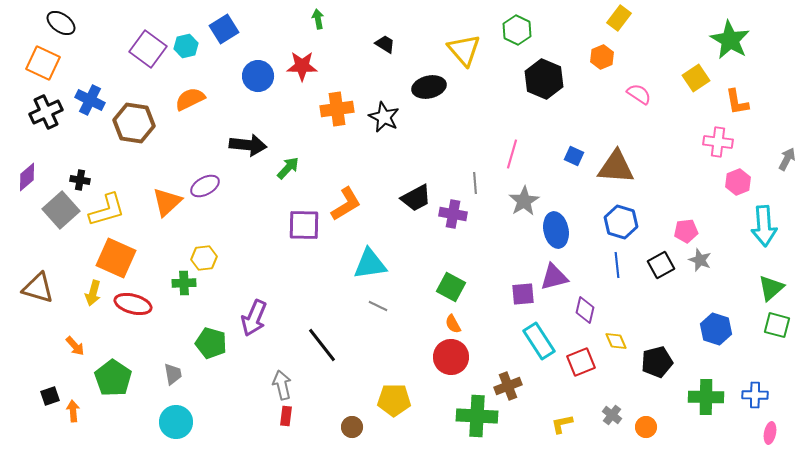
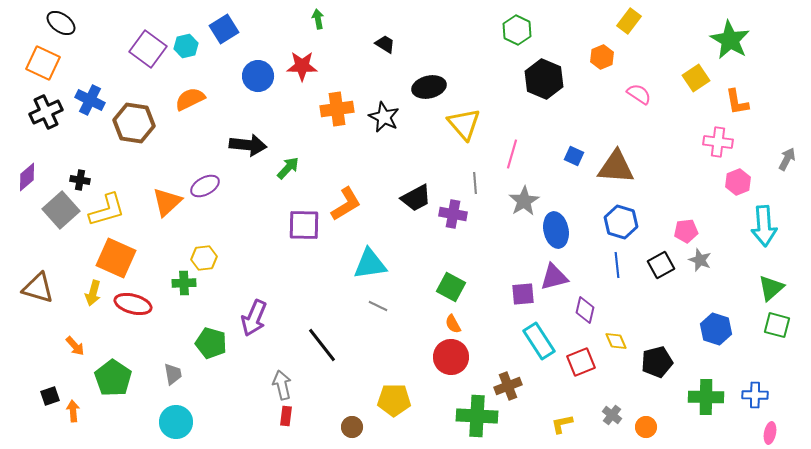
yellow rectangle at (619, 18): moved 10 px right, 3 px down
yellow triangle at (464, 50): moved 74 px down
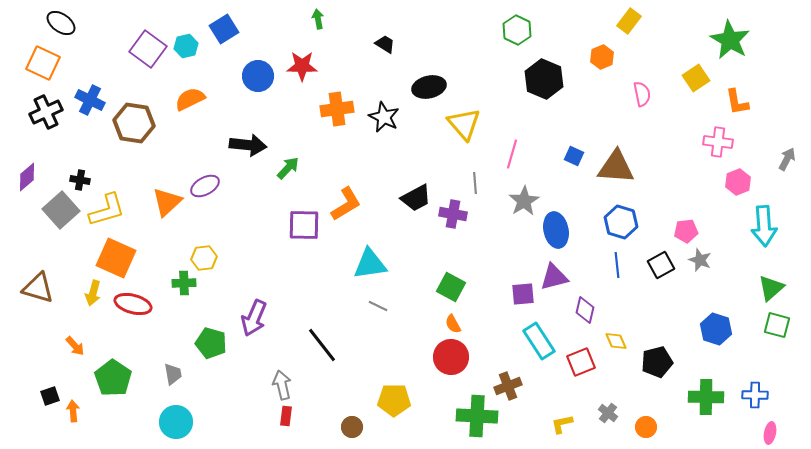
pink semicircle at (639, 94): moved 3 px right; rotated 45 degrees clockwise
gray cross at (612, 415): moved 4 px left, 2 px up
